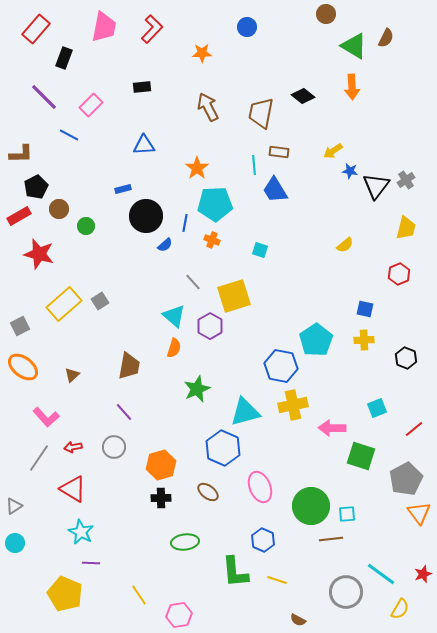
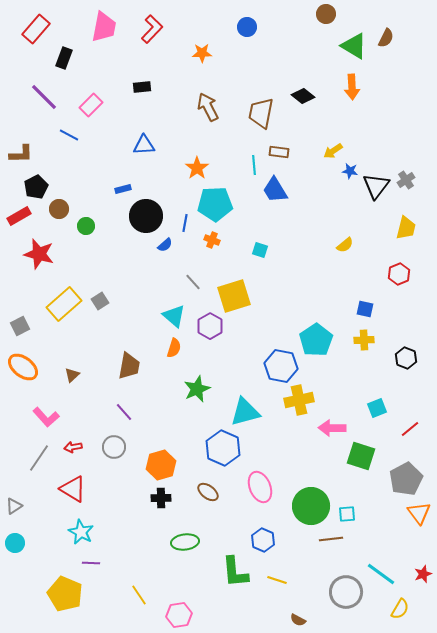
yellow cross at (293, 405): moved 6 px right, 5 px up
red line at (414, 429): moved 4 px left
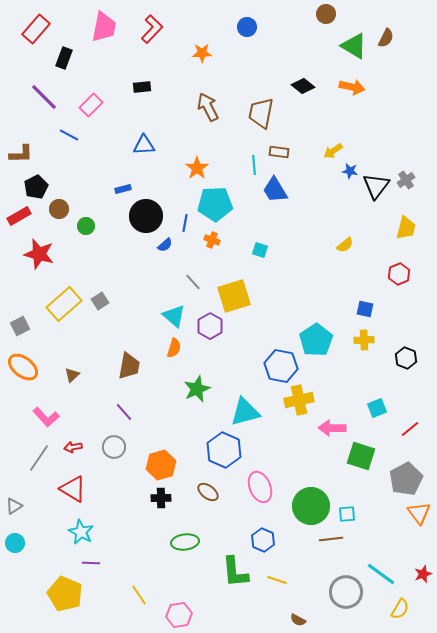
orange arrow at (352, 87): rotated 75 degrees counterclockwise
black diamond at (303, 96): moved 10 px up
blue hexagon at (223, 448): moved 1 px right, 2 px down
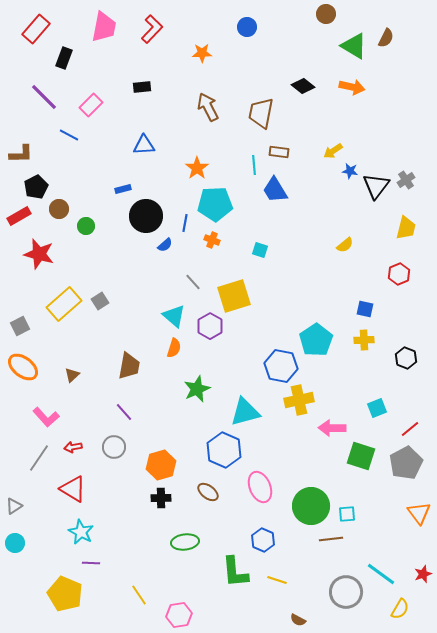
gray pentagon at (406, 479): moved 16 px up
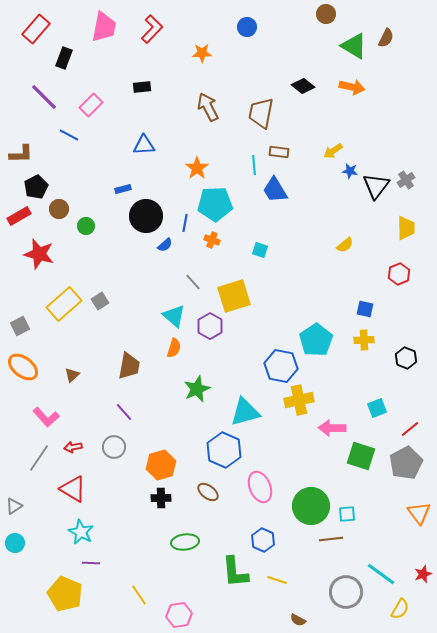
yellow trapezoid at (406, 228): rotated 15 degrees counterclockwise
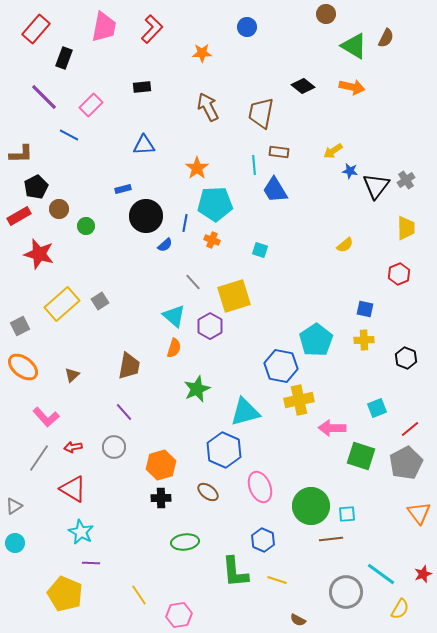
yellow rectangle at (64, 304): moved 2 px left
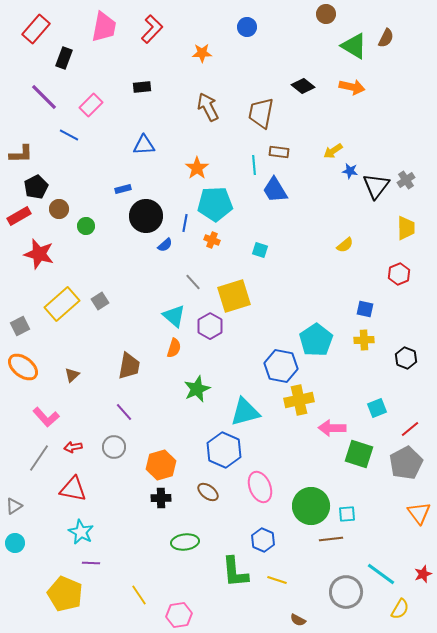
green square at (361, 456): moved 2 px left, 2 px up
red triangle at (73, 489): rotated 20 degrees counterclockwise
